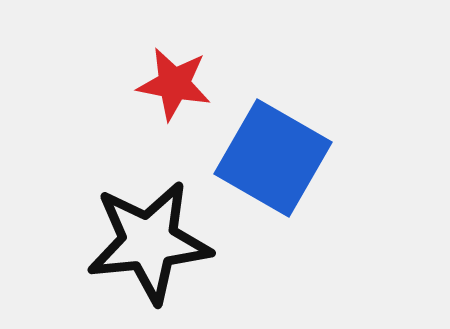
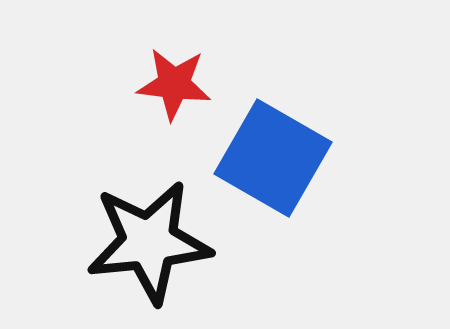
red star: rotated 4 degrees counterclockwise
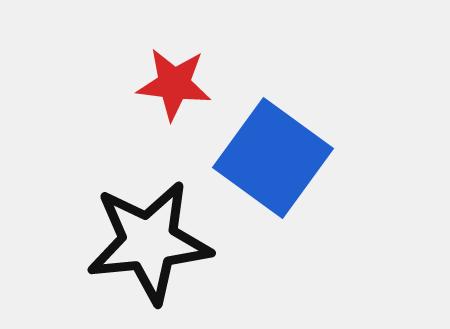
blue square: rotated 6 degrees clockwise
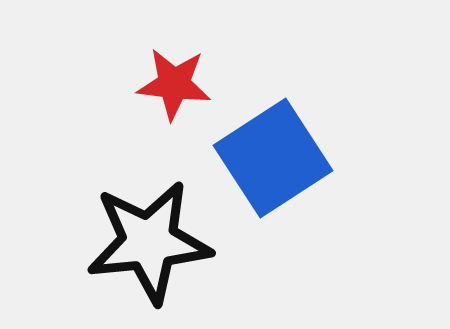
blue square: rotated 21 degrees clockwise
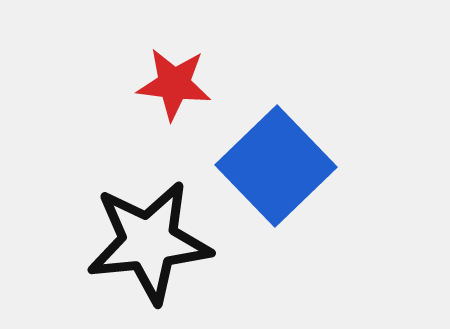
blue square: moved 3 px right, 8 px down; rotated 11 degrees counterclockwise
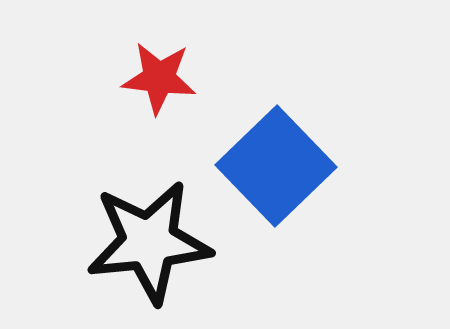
red star: moved 15 px left, 6 px up
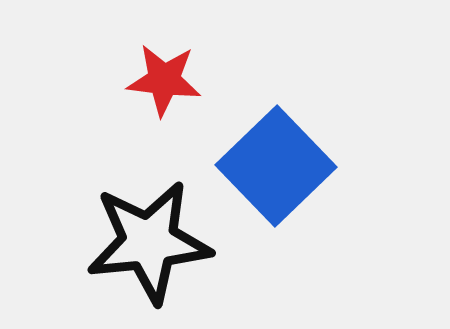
red star: moved 5 px right, 2 px down
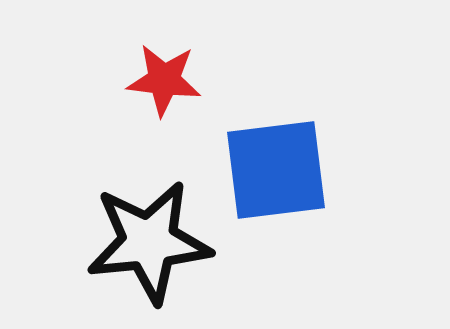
blue square: moved 4 px down; rotated 37 degrees clockwise
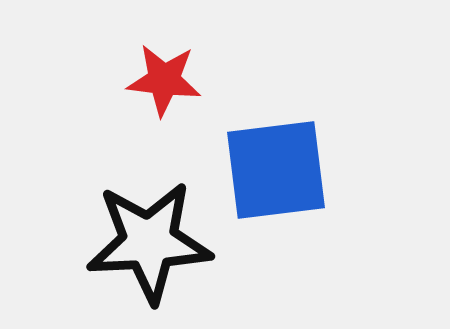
black star: rotated 3 degrees clockwise
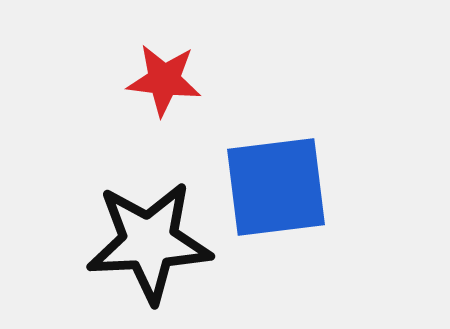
blue square: moved 17 px down
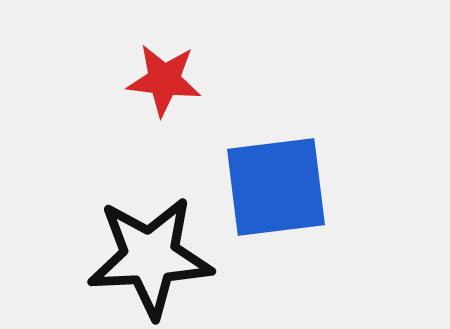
black star: moved 1 px right, 15 px down
